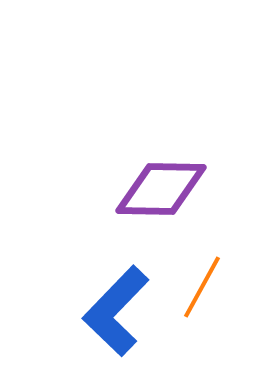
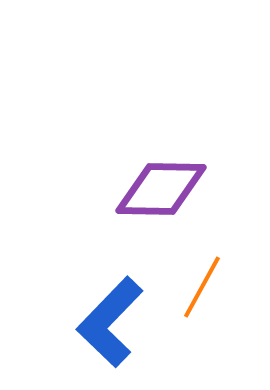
blue L-shape: moved 6 px left, 11 px down
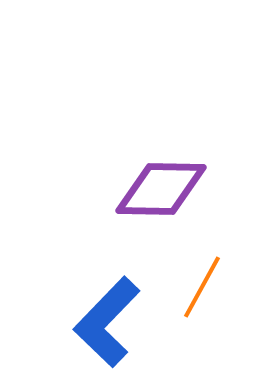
blue L-shape: moved 3 px left
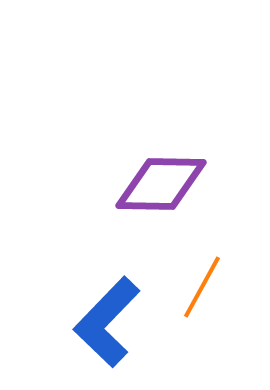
purple diamond: moved 5 px up
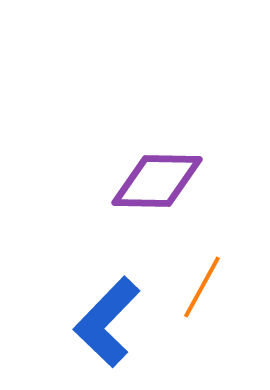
purple diamond: moved 4 px left, 3 px up
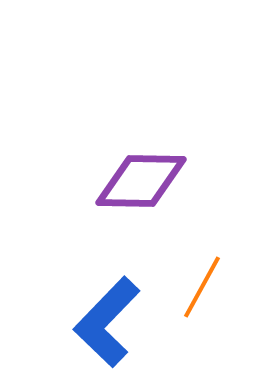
purple diamond: moved 16 px left
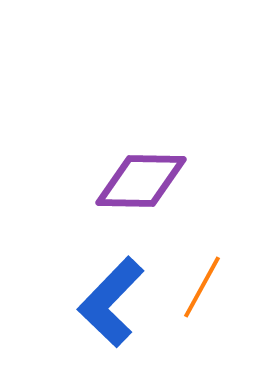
blue L-shape: moved 4 px right, 20 px up
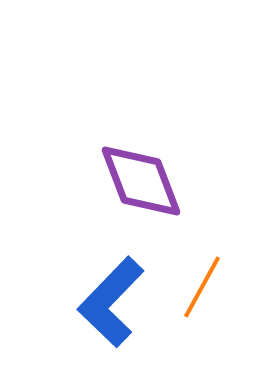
purple diamond: rotated 68 degrees clockwise
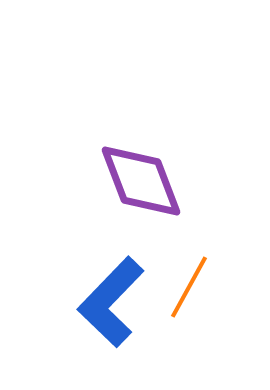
orange line: moved 13 px left
